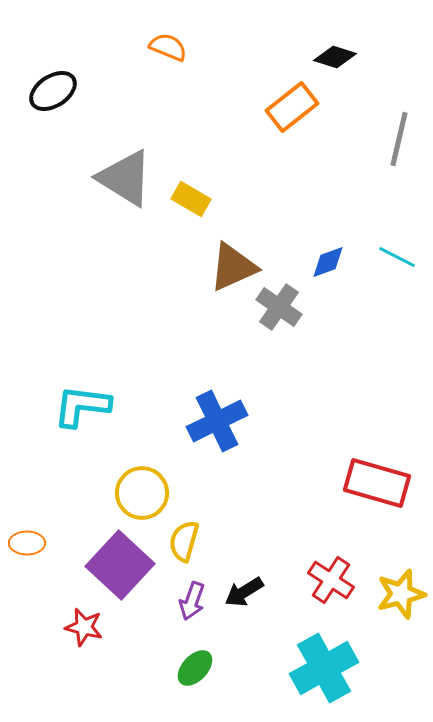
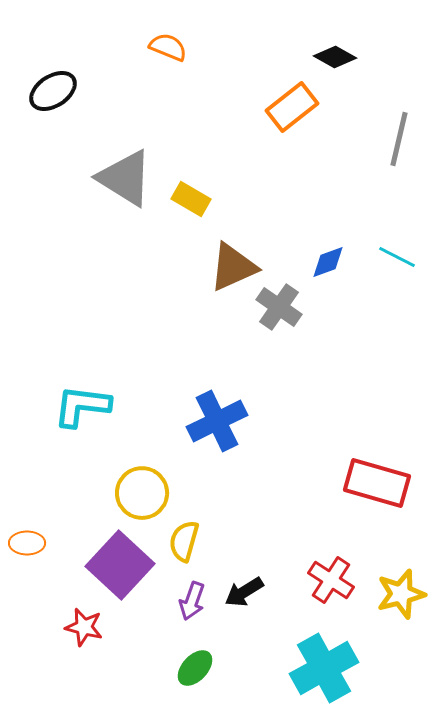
black diamond: rotated 12 degrees clockwise
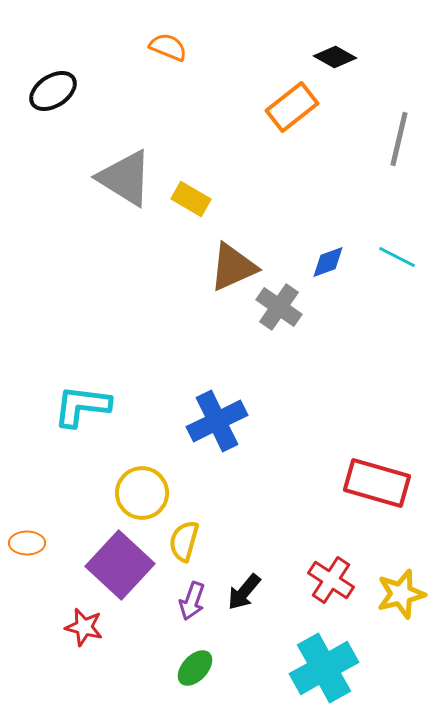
black arrow: rotated 18 degrees counterclockwise
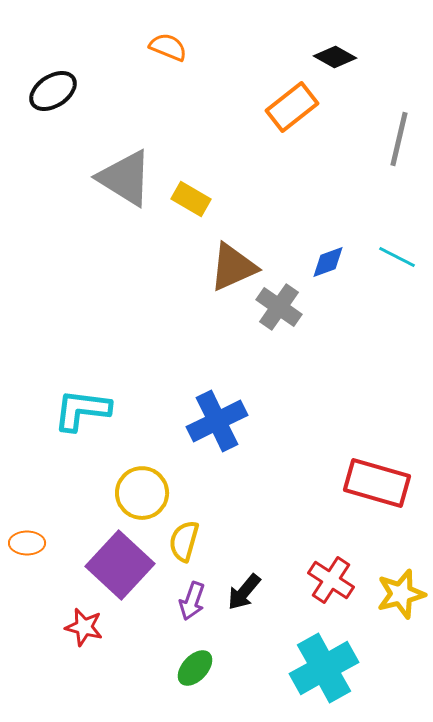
cyan L-shape: moved 4 px down
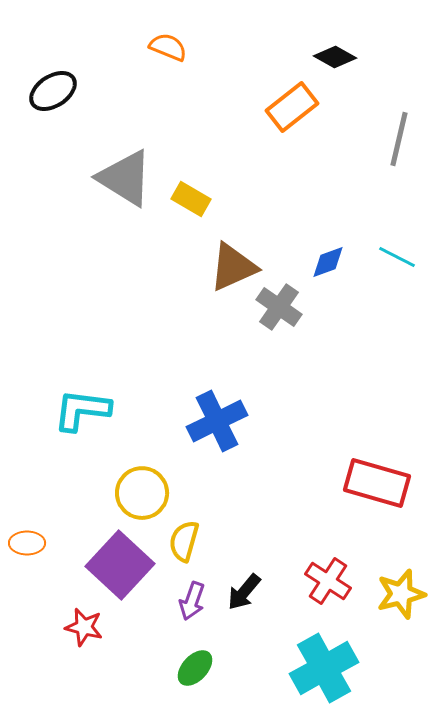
red cross: moved 3 px left, 1 px down
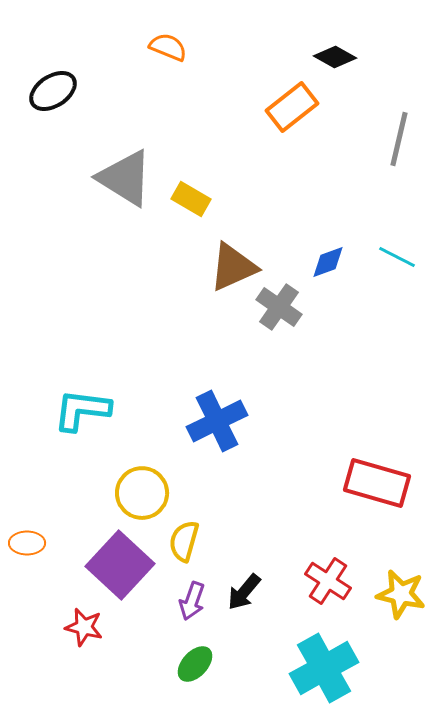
yellow star: rotated 27 degrees clockwise
green ellipse: moved 4 px up
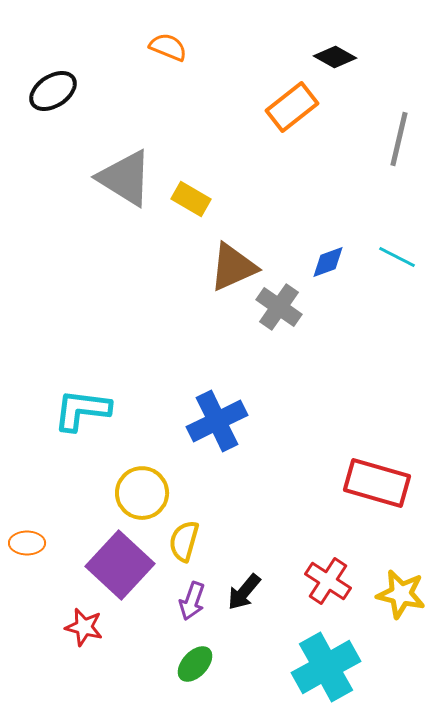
cyan cross: moved 2 px right, 1 px up
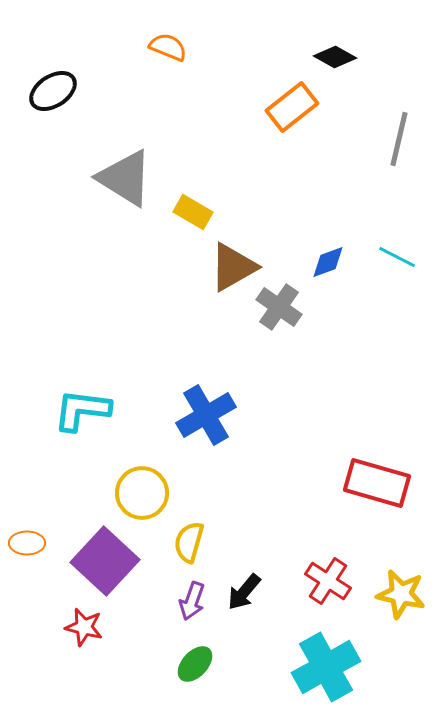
yellow rectangle: moved 2 px right, 13 px down
brown triangle: rotated 6 degrees counterclockwise
blue cross: moved 11 px left, 6 px up; rotated 4 degrees counterclockwise
yellow semicircle: moved 5 px right, 1 px down
purple square: moved 15 px left, 4 px up
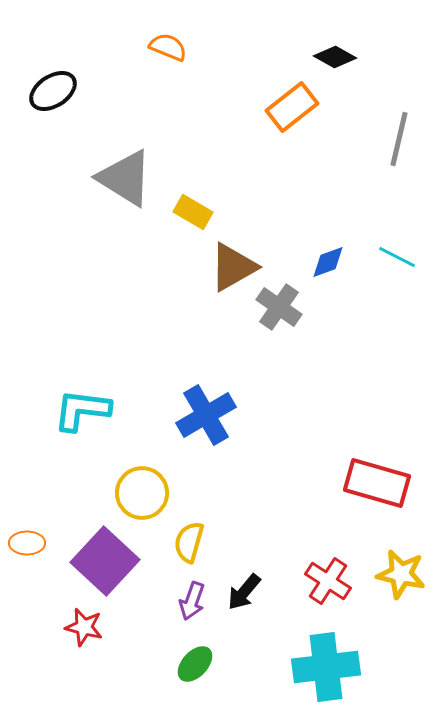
yellow star: moved 20 px up
cyan cross: rotated 22 degrees clockwise
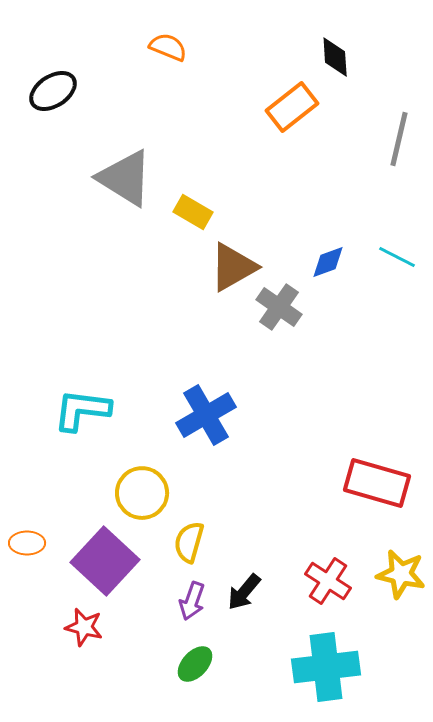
black diamond: rotated 57 degrees clockwise
